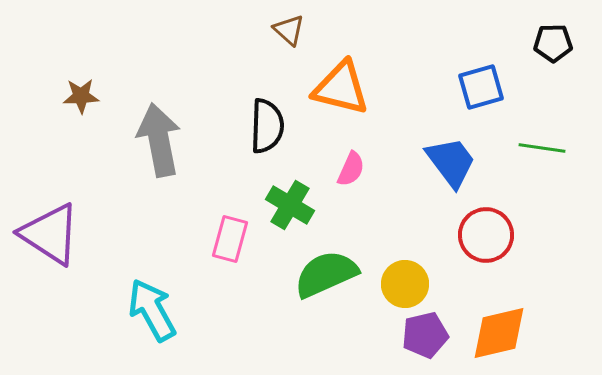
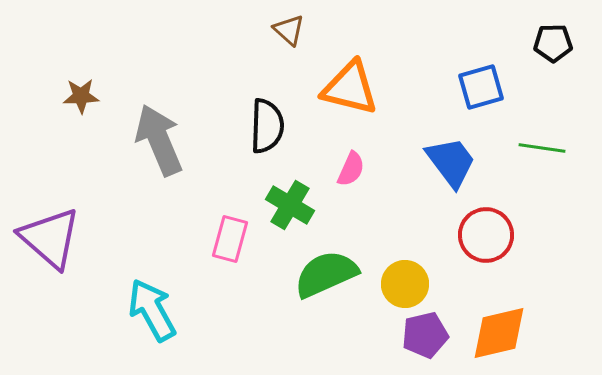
orange triangle: moved 9 px right
gray arrow: rotated 12 degrees counterclockwise
purple triangle: moved 4 px down; rotated 8 degrees clockwise
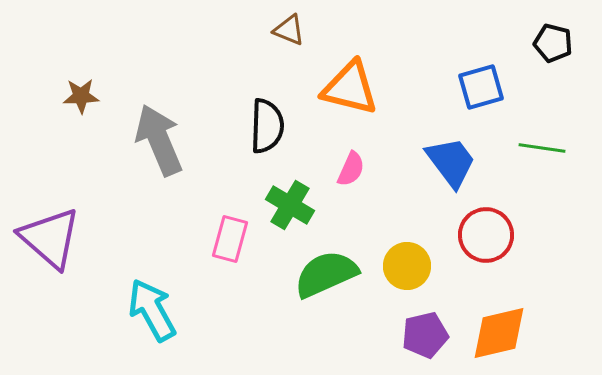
brown triangle: rotated 20 degrees counterclockwise
black pentagon: rotated 15 degrees clockwise
yellow circle: moved 2 px right, 18 px up
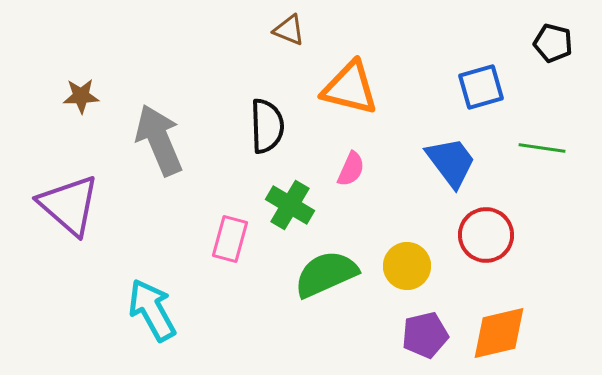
black semicircle: rotated 4 degrees counterclockwise
purple triangle: moved 19 px right, 33 px up
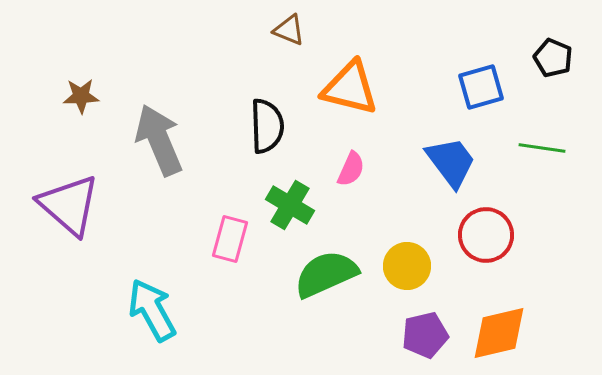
black pentagon: moved 15 px down; rotated 9 degrees clockwise
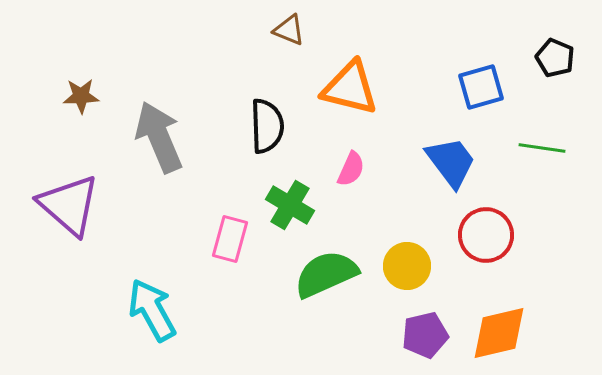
black pentagon: moved 2 px right
gray arrow: moved 3 px up
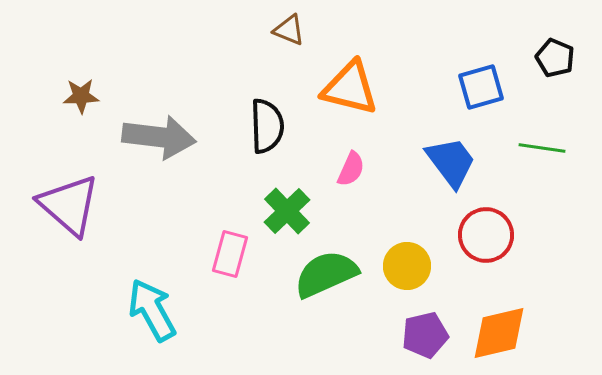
gray arrow: rotated 120 degrees clockwise
green cross: moved 3 px left, 6 px down; rotated 15 degrees clockwise
pink rectangle: moved 15 px down
